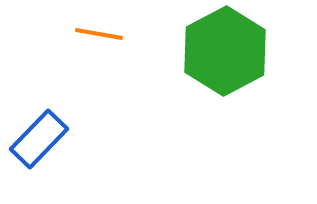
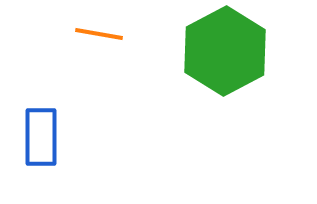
blue rectangle: moved 2 px right, 2 px up; rotated 44 degrees counterclockwise
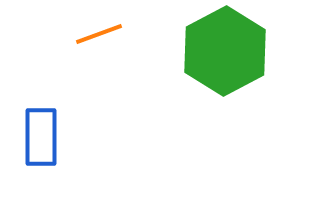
orange line: rotated 30 degrees counterclockwise
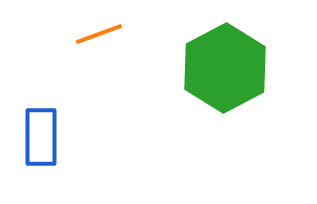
green hexagon: moved 17 px down
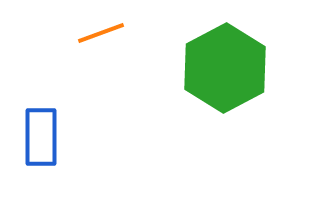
orange line: moved 2 px right, 1 px up
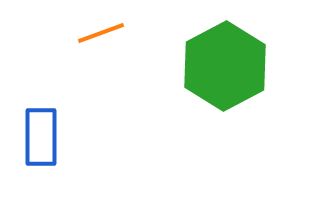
green hexagon: moved 2 px up
